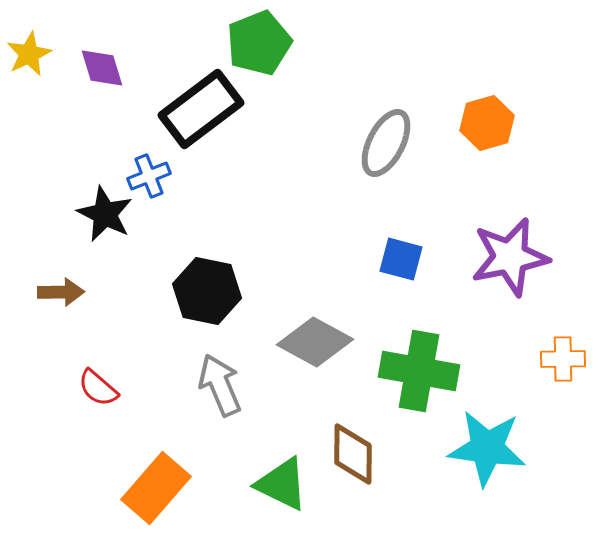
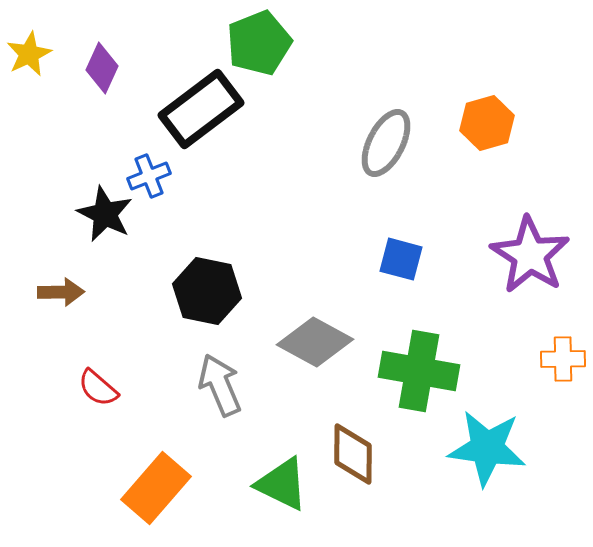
purple diamond: rotated 42 degrees clockwise
purple star: moved 20 px right, 2 px up; rotated 28 degrees counterclockwise
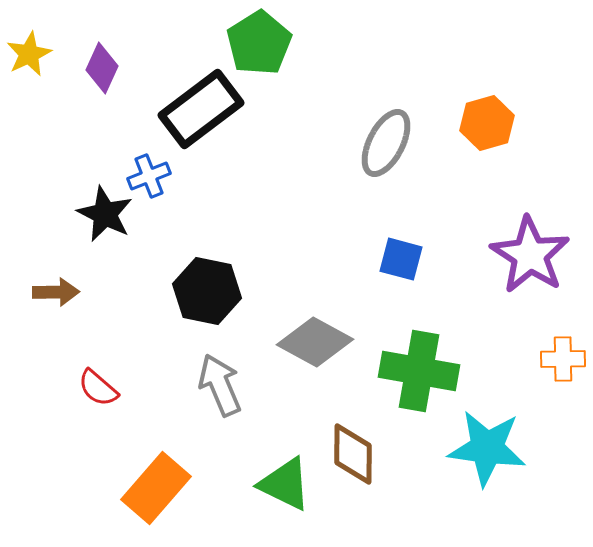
green pentagon: rotated 10 degrees counterclockwise
brown arrow: moved 5 px left
green triangle: moved 3 px right
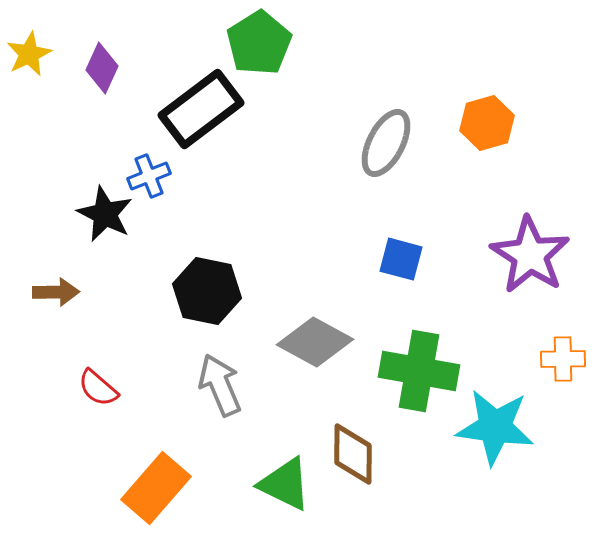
cyan star: moved 8 px right, 21 px up
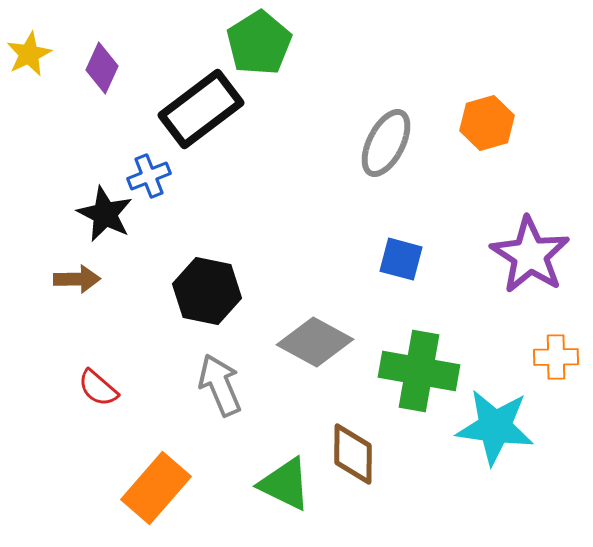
brown arrow: moved 21 px right, 13 px up
orange cross: moved 7 px left, 2 px up
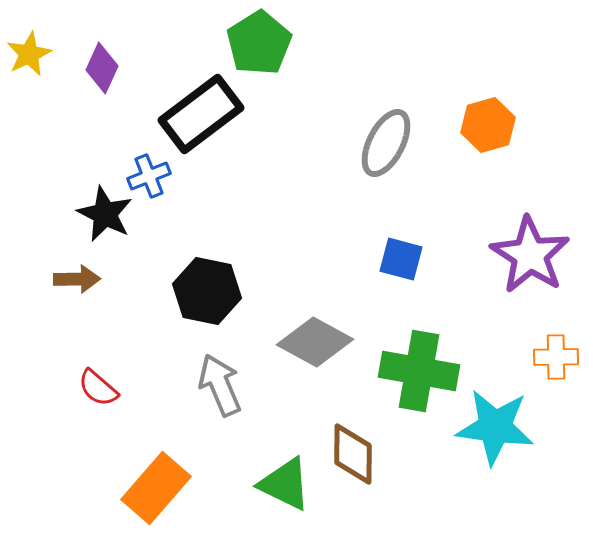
black rectangle: moved 5 px down
orange hexagon: moved 1 px right, 2 px down
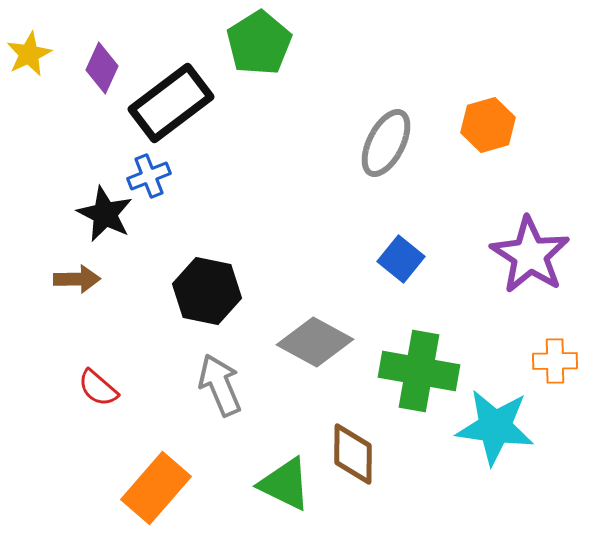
black rectangle: moved 30 px left, 11 px up
blue square: rotated 24 degrees clockwise
orange cross: moved 1 px left, 4 px down
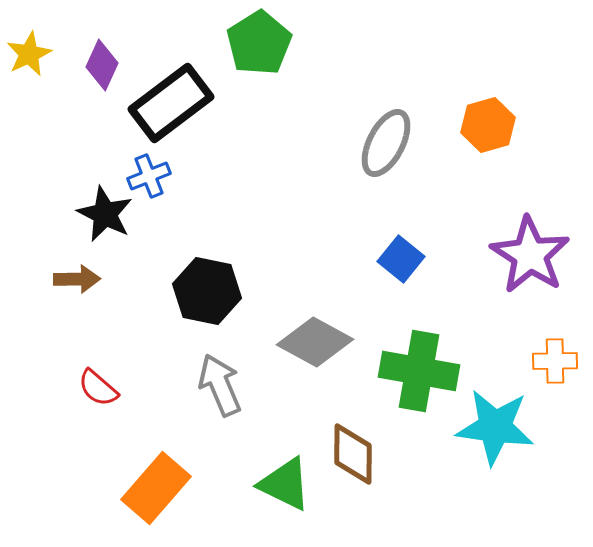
purple diamond: moved 3 px up
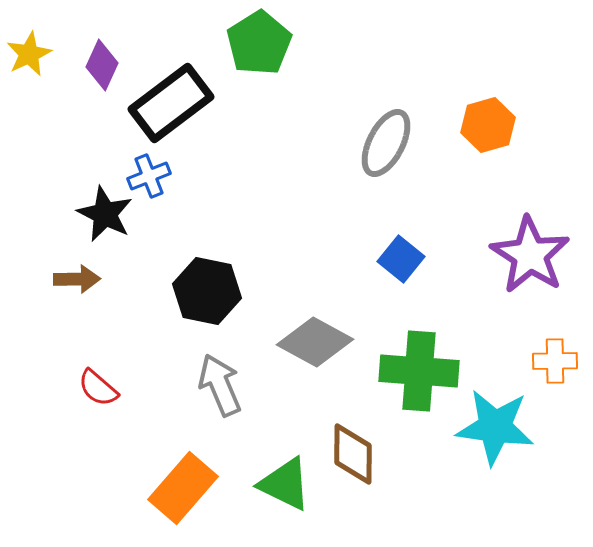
green cross: rotated 6 degrees counterclockwise
orange rectangle: moved 27 px right
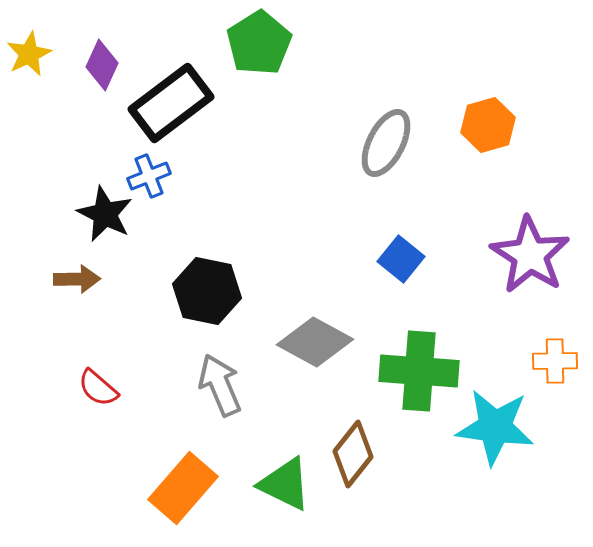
brown diamond: rotated 38 degrees clockwise
